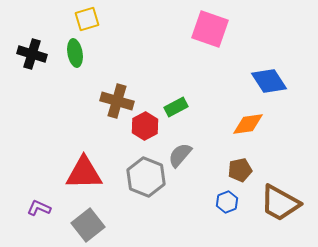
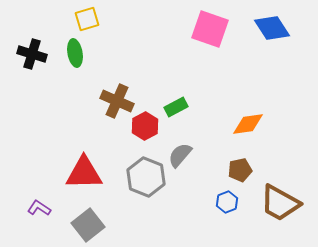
blue diamond: moved 3 px right, 53 px up
brown cross: rotated 8 degrees clockwise
purple L-shape: rotated 10 degrees clockwise
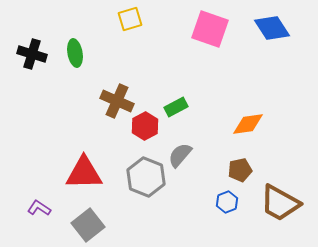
yellow square: moved 43 px right
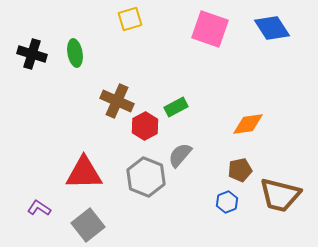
brown trapezoid: moved 8 px up; rotated 15 degrees counterclockwise
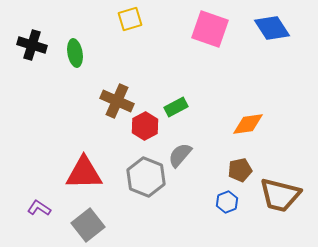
black cross: moved 9 px up
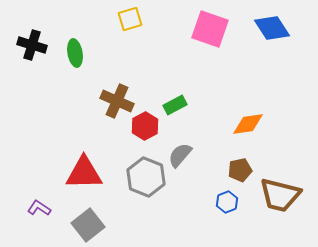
green rectangle: moved 1 px left, 2 px up
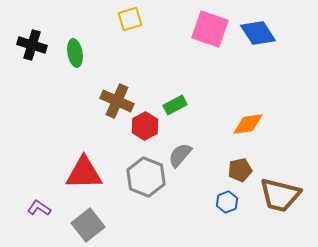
blue diamond: moved 14 px left, 5 px down
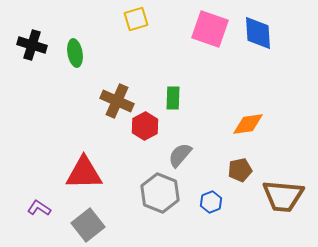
yellow square: moved 6 px right
blue diamond: rotated 30 degrees clockwise
green rectangle: moved 2 px left, 7 px up; rotated 60 degrees counterclockwise
gray hexagon: moved 14 px right, 16 px down
brown trapezoid: moved 3 px right, 1 px down; rotated 9 degrees counterclockwise
blue hexagon: moved 16 px left
